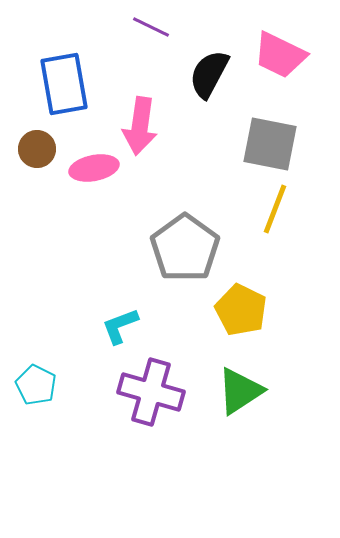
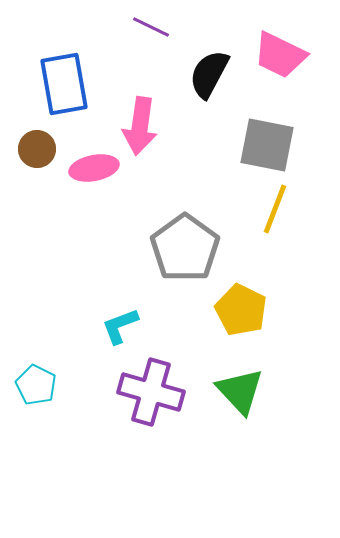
gray square: moved 3 px left, 1 px down
green triangle: rotated 40 degrees counterclockwise
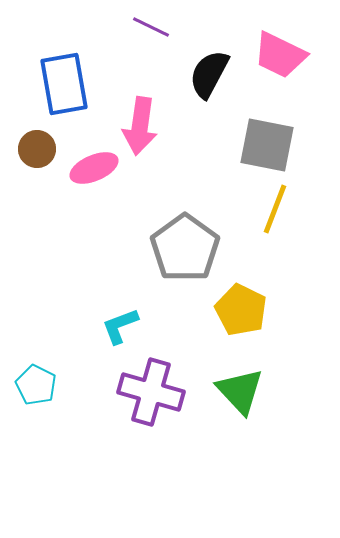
pink ellipse: rotated 12 degrees counterclockwise
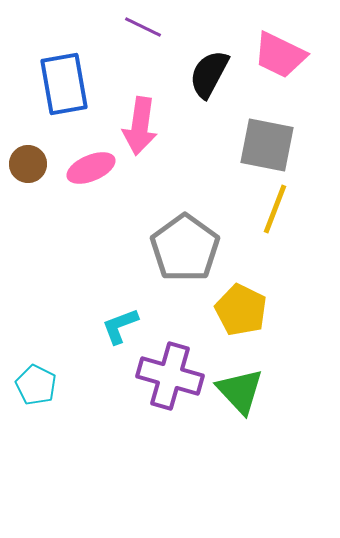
purple line: moved 8 px left
brown circle: moved 9 px left, 15 px down
pink ellipse: moved 3 px left
purple cross: moved 19 px right, 16 px up
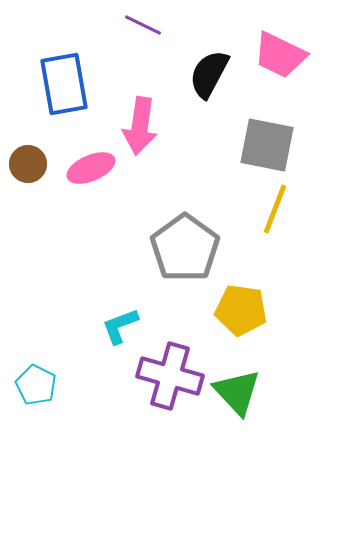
purple line: moved 2 px up
yellow pentagon: rotated 18 degrees counterclockwise
green triangle: moved 3 px left, 1 px down
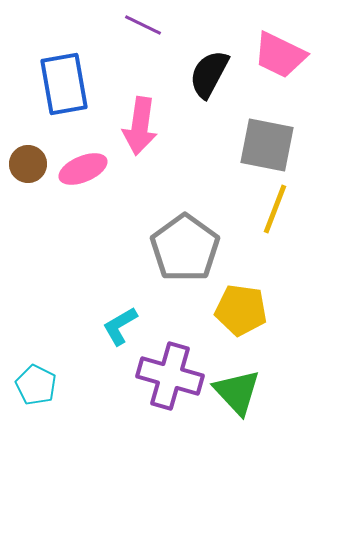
pink ellipse: moved 8 px left, 1 px down
cyan L-shape: rotated 9 degrees counterclockwise
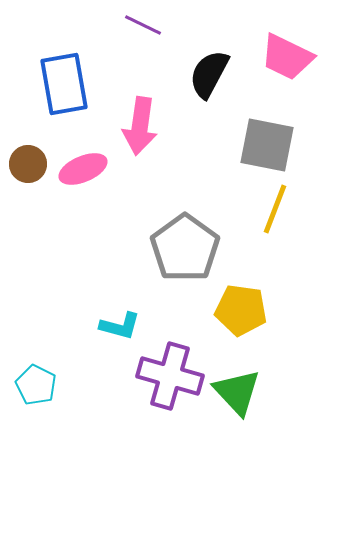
pink trapezoid: moved 7 px right, 2 px down
cyan L-shape: rotated 135 degrees counterclockwise
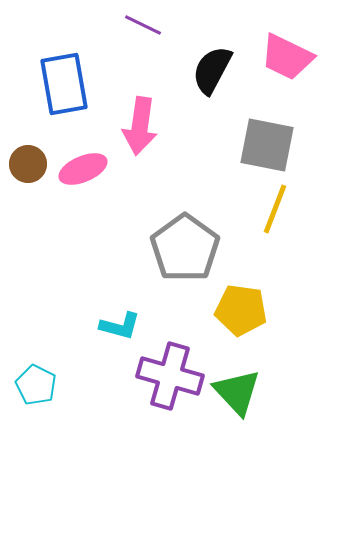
black semicircle: moved 3 px right, 4 px up
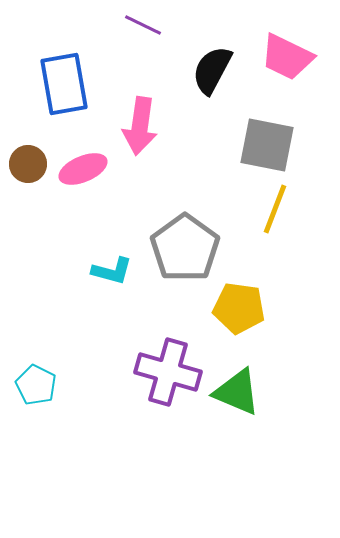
yellow pentagon: moved 2 px left, 2 px up
cyan L-shape: moved 8 px left, 55 px up
purple cross: moved 2 px left, 4 px up
green triangle: rotated 24 degrees counterclockwise
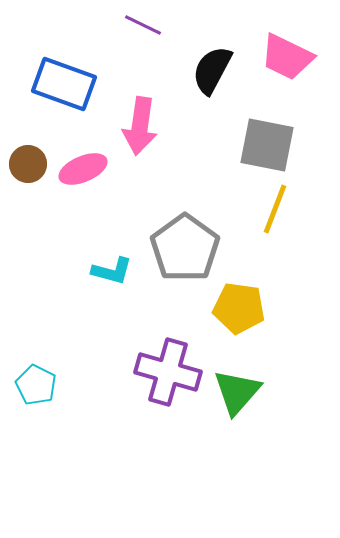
blue rectangle: rotated 60 degrees counterclockwise
green triangle: rotated 48 degrees clockwise
